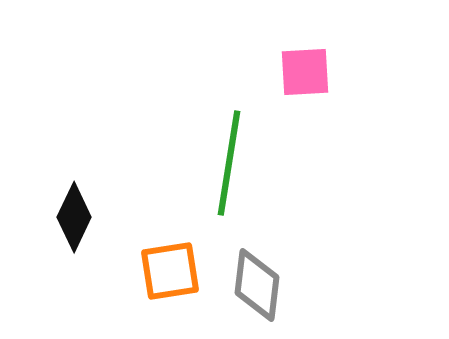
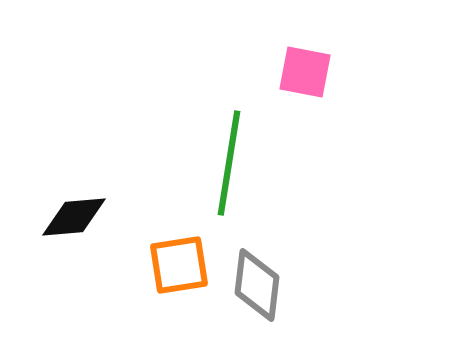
pink square: rotated 14 degrees clockwise
black diamond: rotated 60 degrees clockwise
orange square: moved 9 px right, 6 px up
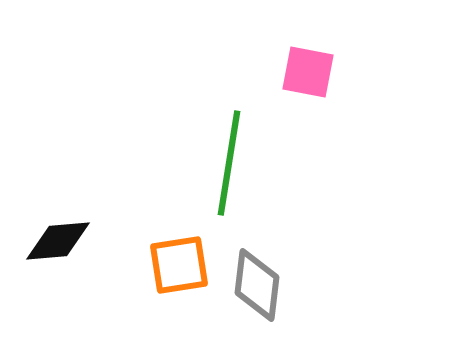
pink square: moved 3 px right
black diamond: moved 16 px left, 24 px down
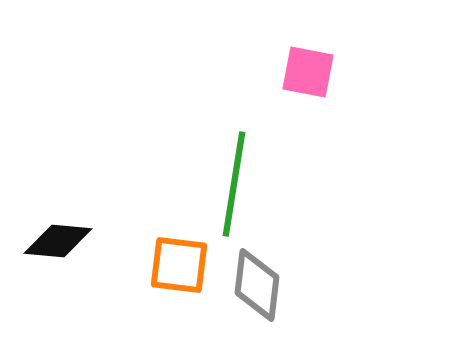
green line: moved 5 px right, 21 px down
black diamond: rotated 10 degrees clockwise
orange square: rotated 16 degrees clockwise
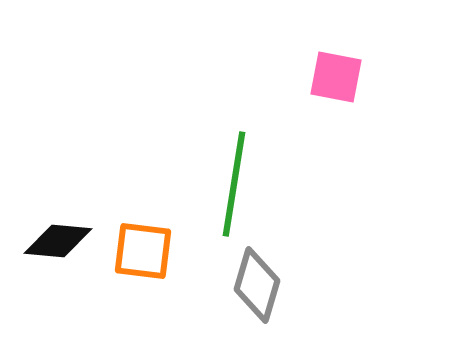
pink square: moved 28 px right, 5 px down
orange square: moved 36 px left, 14 px up
gray diamond: rotated 10 degrees clockwise
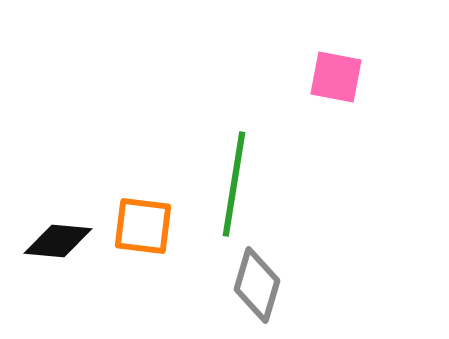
orange square: moved 25 px up
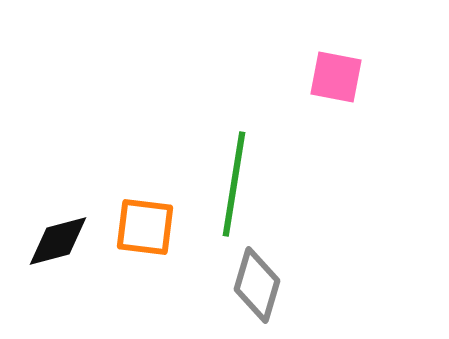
orange square: moved 2 px right, 1 px down
black diamond: rotated 20 degrees counterclockwise
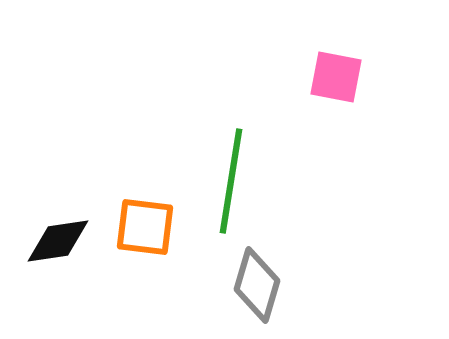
green line: moved 3 px left, 3 px up
black diamond: rotated 6 degrees clockwise
